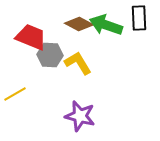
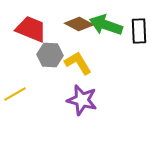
black rectangle: moved 13 px down
red trapezoid: moved 8 px up
purple star: moved 2 px right, 16 px up
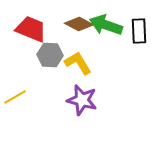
yellow line: moved 3 px down
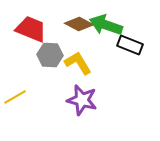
black rectangle: moved 9 px left, 14 px down; rotated 65 degrees counterclockwise
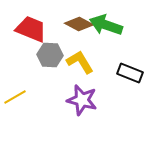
black rectangle: moved 28 px down
yellow L-shape: moved 2 px right, 1 px up
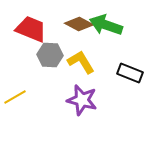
yellow L-shape: moved 1 px right
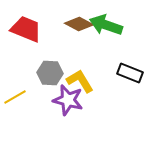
red trapezoid: moved 5 px left
gray hexagon: moved 18 px down
yellow L-shape: moved 1 px left, 19 px down
purple star: moved 14 px left
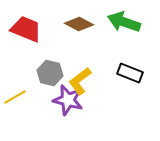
green arrow: moved 18 px right, 3 px up
gray hexagon: rotated 10 degrees clockwise
yellow L-shape: rotated 96 degrees counterclockwise
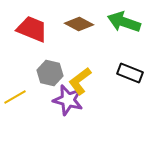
red trapezoid: moved 6 px right
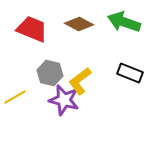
purple star: moved 4 px left
